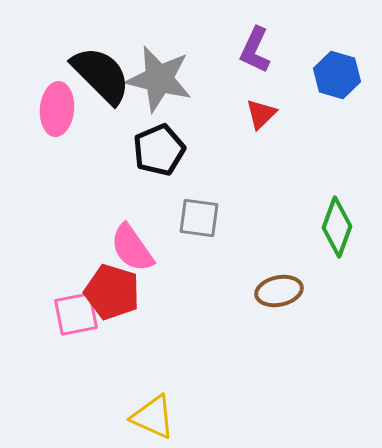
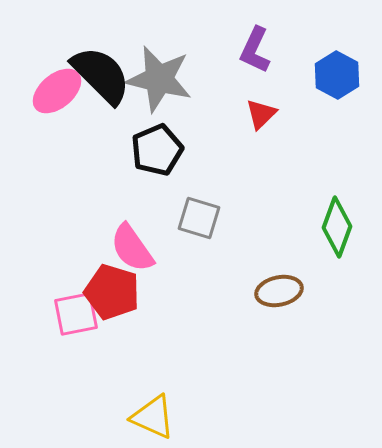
blue hexagon: rotated 12 degrees clockwise
pink ellipse: moved 18 px up; rotated 45 degrees clockwise
black pentagon: moved 2 px left
gray square: rotated 9 degrees clockwise
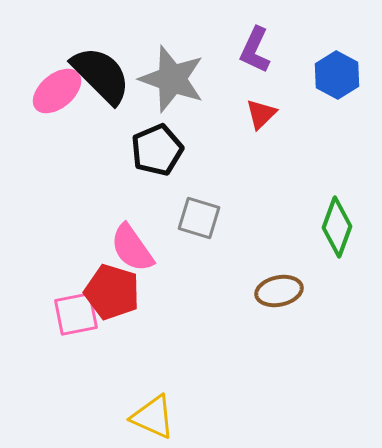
gray star: moved 13 px right; rotated 6 degrees clockwise
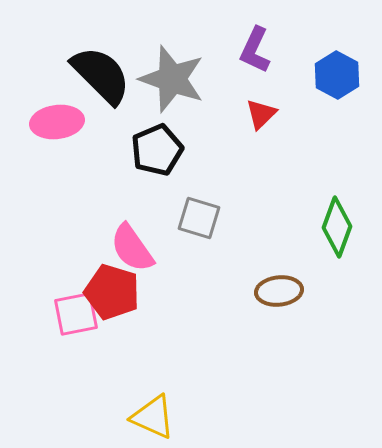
pink ellipse: moved 31 px down; rotated 33 degrees clockwise
brown ellipse: rotated 6 degrees clockwise
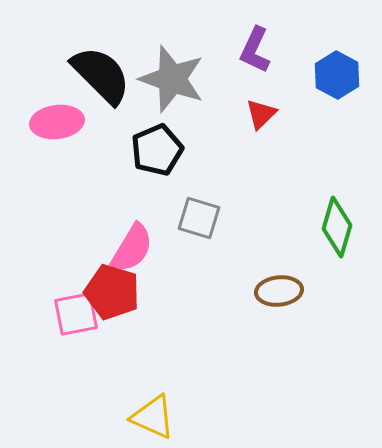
green diamond: rotated 4 degrees counterclockwise
pink semicircle: rotated 114 degrees counterclockwise
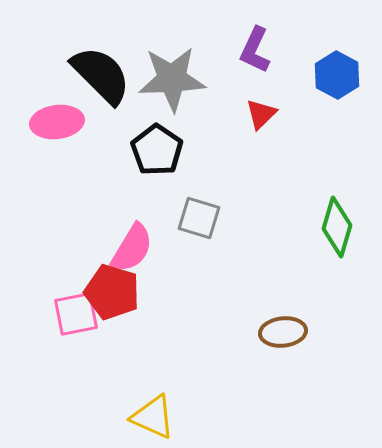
gray star: rotated 22 degrees counterclockwise
black pentagon: rotated 15 degrees counterclockwise
brown ellipse: moved 4 px right, 41 px down
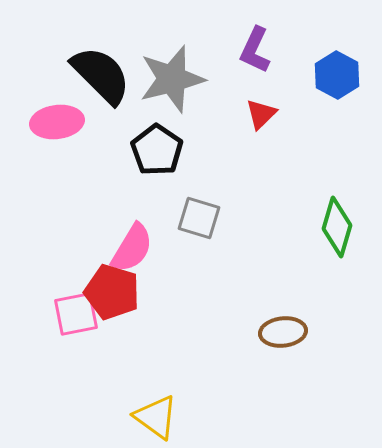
gray star: rotated 12 degrees counterclockwise
yellow triangle: moved 3 px right; rotated 12 degrees clockwise
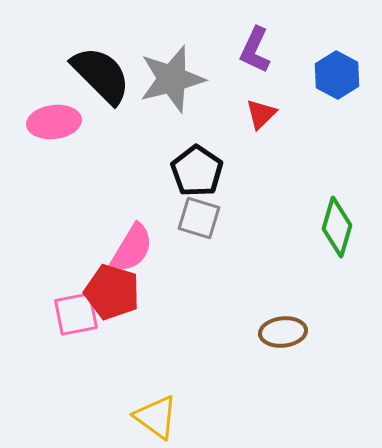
pink ellipse: moved 3 px left
black pentagon: moved 40 px right, 21 px down
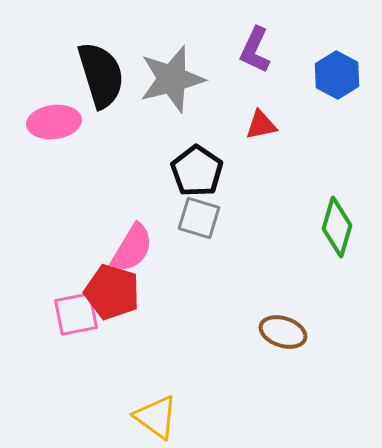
black semicircle: rotated 28 degrees clockwise
red triangle: moved 11 px down; rotated 32 degrees clockwise
brown ellipse: rotated 24 degrees clockwise
